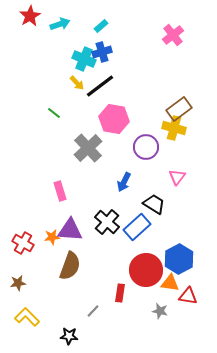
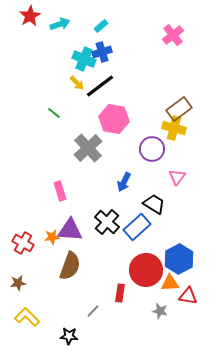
purple circle: moved 6 px right, 2 px down
orange triangle: rotated 12 degrees counterclockwise
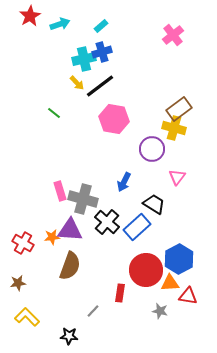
cyan cross: rotated 35 degrees counterclockwise
gray cross: moved 5 px left, 51 px down; rotated 32 degrees counterclockwise
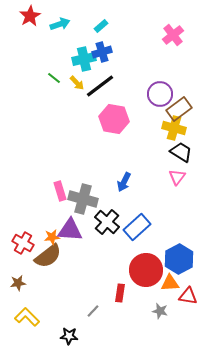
green line: moved 35 px up
purple circle: moved 8 px right, 55 px up
black trapezoid: moved 27 px right, 52 px up
brown semicircle: moved 22 px left, 10 px up; rotated 32 degrees clockwise
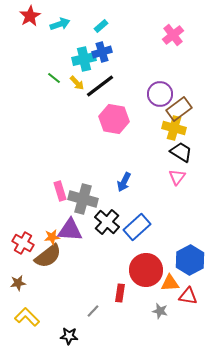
blue hexagon: moved 11 px right, 1 px down
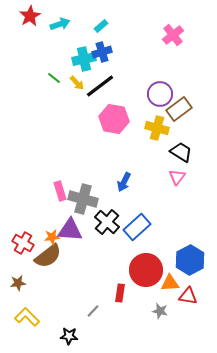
yellow cross: moved 17 px left
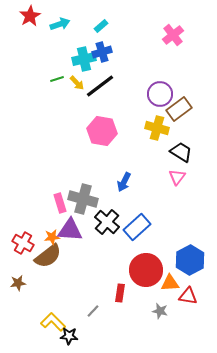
green line: moved 3 px right, 1 px down; rotated 56 degrees counterclockwise
pink hexagon: moved 12 px left, 12 px down
pink rectangle: moved 12 px down
yellow L-shape: moved 26 px right, 5 px down
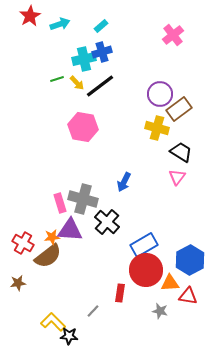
pink hexagon: moved 19 px left, 4 px up
blue rectangle: moved 7 px right, 18 px down; rotated 12 degrees clockwise
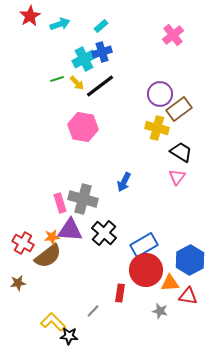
cyan cross: rotated 15 degrees counterclockwise
black cross: moved 3 px left, 11 px down
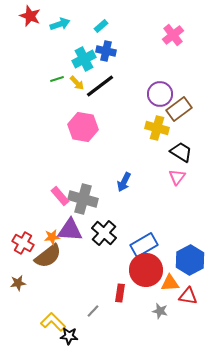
red star: rotated 20 degrees counterclockwise
blue cross: moved 4 px right, 1 px up; rotated 30 degrees clockwise
pink rectangle: moved 7 px up; rotated 24 degrees counterclockwise
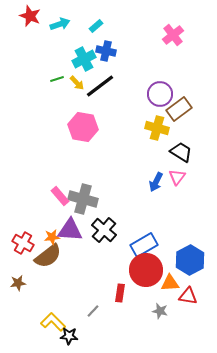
cyan rectangle: moved 5 px left
blue arrow: moved 32 px right
black cross: moved 3 px up
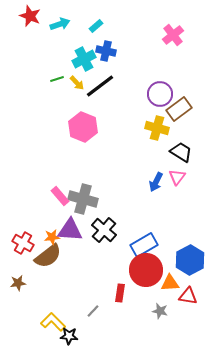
pink hexagon: rotated 12 degrees clockwise
